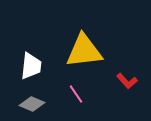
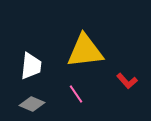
yellow triangle: moved 1 px right
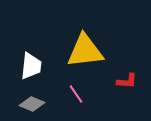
red L-shape: rotated 45 degrees counterclockwise
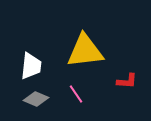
gray diamond: moved 4 px right, 5 px up
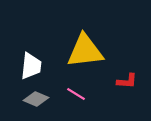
pink line: rotated 24 degrees counterclockwise
